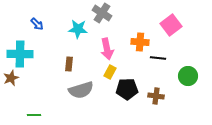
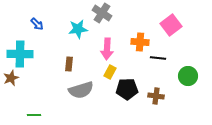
cyan star: rotated 12 degrees counterclockwise
pink arrow: rotated 15 degrees clockwise
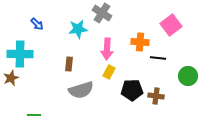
yellow rectangle: moved 1 px left
black pentagon: moved 5 px right, 1 px down
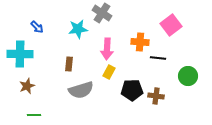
blue arrow: moved 3 px down
brown star: moved 16 px right, 8 px down
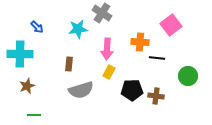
black line: moved 1 px left
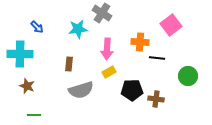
yellow rectangle: rotated 32 degrees clockwise
brown star: rotated 28 degrees counterclockwise
brown cross: moved 3 px down
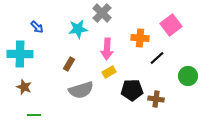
gray cross: rotated 12 degrees clockwise
orange cross: moved 4 px up
black line: rotated 49 degrees counterclockwise
brown rectangle: rotated 24 degrees clockwise
brown star: moved 3 px left, 1 px down
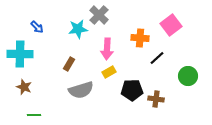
gray cross: moved 3 px left, 2 px down
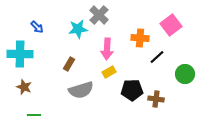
black line: moved 1 px up
green circle: moved 3 px left, 2 px up
